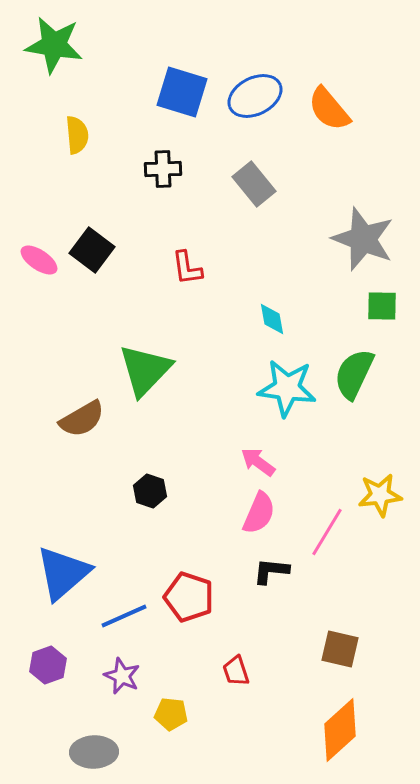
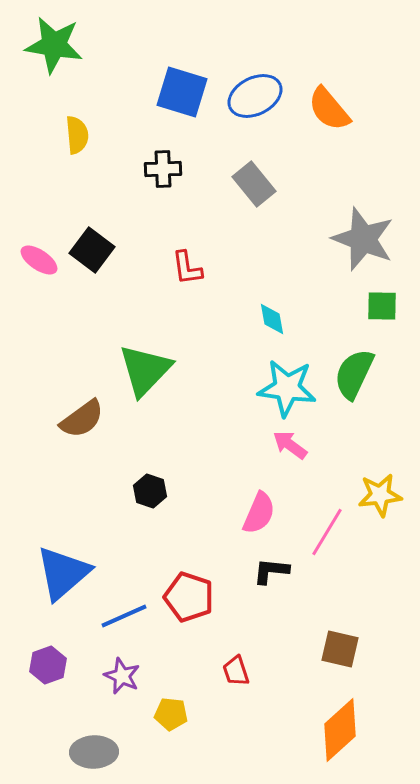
brown semicircle: rotated 6 degrees counterclockwise
pink arrow: moved 32 px right, 17 px up
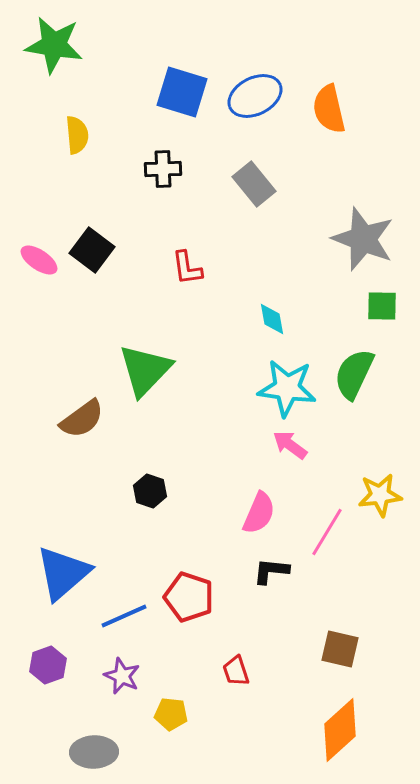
orange semicircle: rotated 27 degrees clockwise
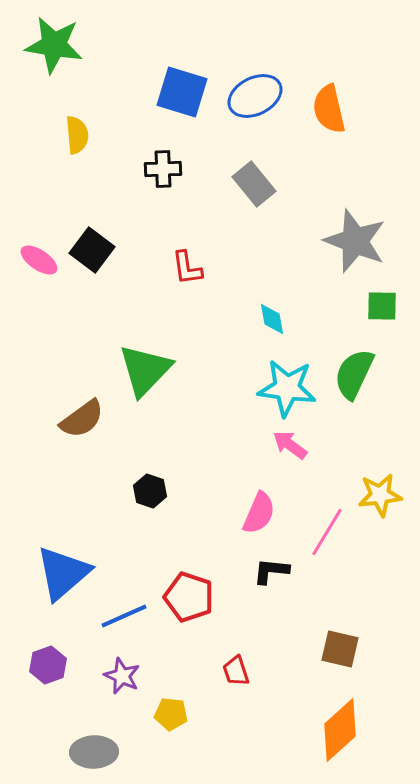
gray star: moved 8 px left, 2 px down
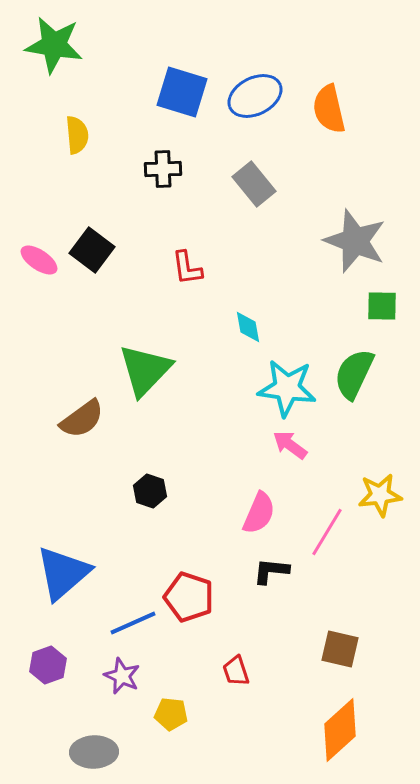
cyan diamond: moved 24 px left, 8 px down
blue line: moved 9 px right, 7 px down
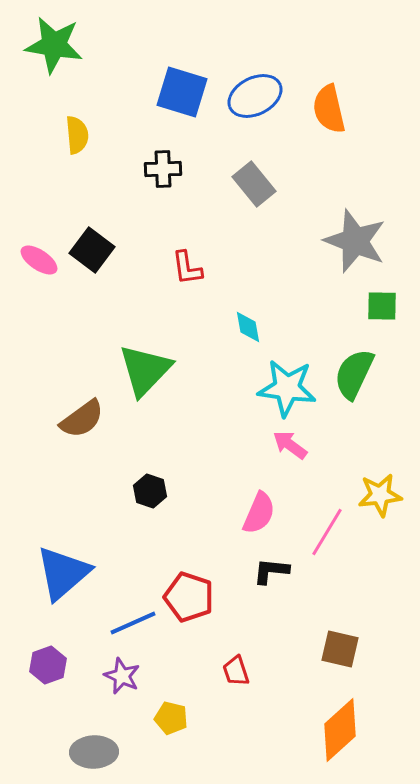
yellow pentagon: moved 4 px down; rotated 8 degrees clockwise
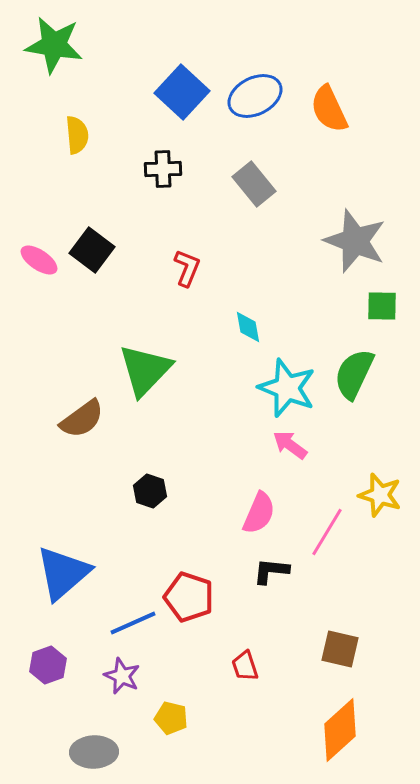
blue square: rotated 26 degrees clockwise
orange semicircle: rotated 12 degrees counterclockwise
red L-shape: rotated 150 degrees counterclockwise
cyan star: rotated 14 degrees clockwise
yellow star: rotated 24 degrees clockwise
red trapezoid: moved 9 px right, 5 px up
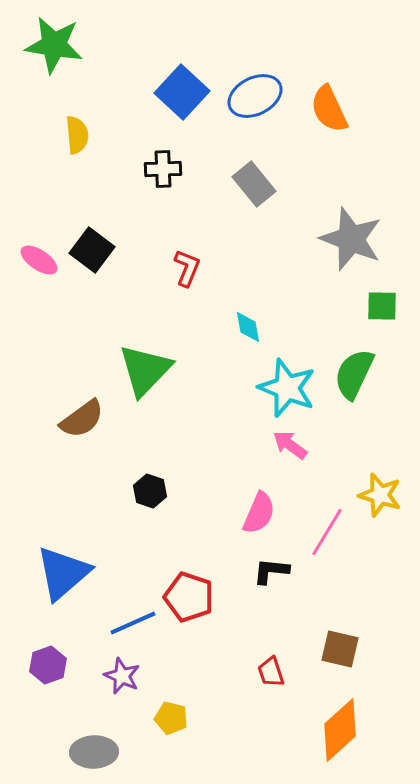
gray star: moved 4 px left, 2 px up
red trapezoid: moved 26 px right, 6 px down
